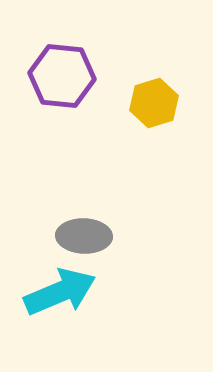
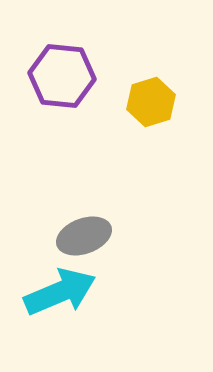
yellow hexagon: moved 3 px left, 1 px up
gray ellipse: rotated 22 degrees counterclockwise
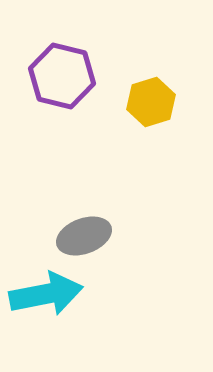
purple hexagon: rotated 8 degrees clockwise
cyan arrow: moved 14 px left, 2 px down; rotated 12 degrees clockwise
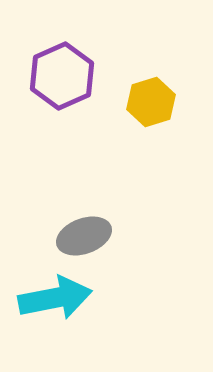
purple hexagon: rotated 22 degrees clockwise
cyan arrow: moved 9 px right, 4 px down
